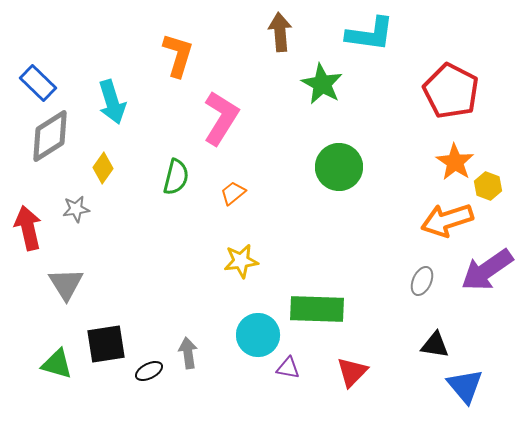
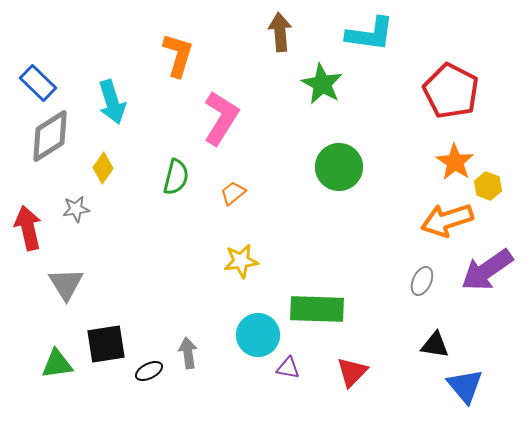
green triangle: rotated 24 degrees counterclockwise
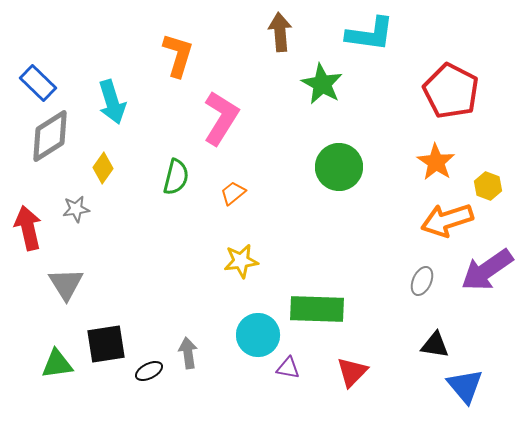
orange star: moved 19 px left
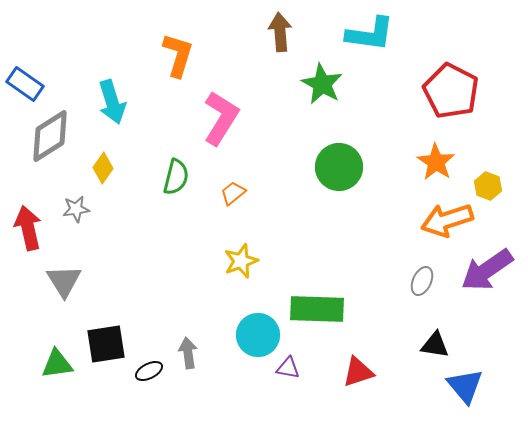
blue rectangle: moved 13 px left, 1 px down; rotated 9 degrees counterclockwise
yellow star: rotated 12 degrees counterclockwise
gray triangle: moved 2 px left, 3 px up
red triangle: moved 6 px right; rotated 28 degrees clockwise
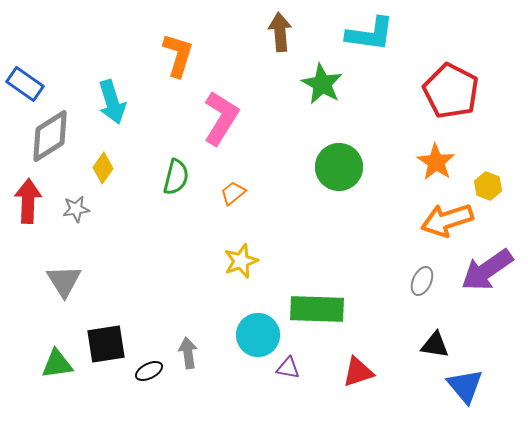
red arrow: moved 27 px up; rotated 15 degrees clockwise
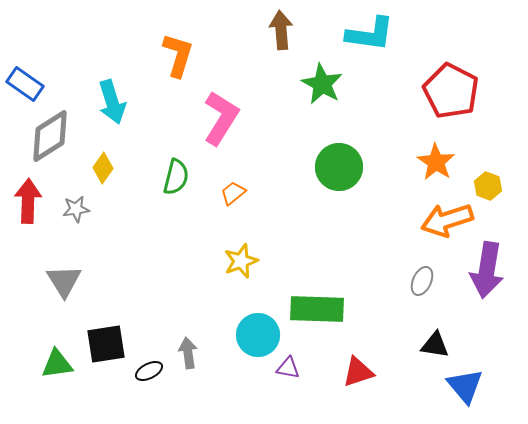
brown arrow: moved 1 px right, 2 px up
purple arrow: rotated 46 degrees counterclockwise
